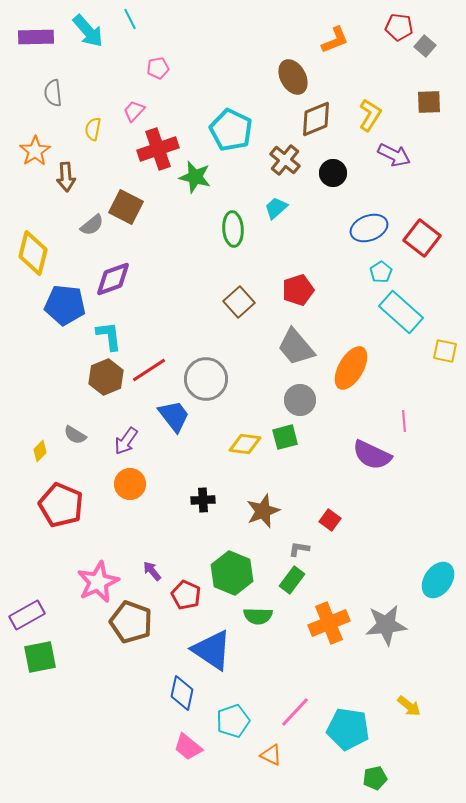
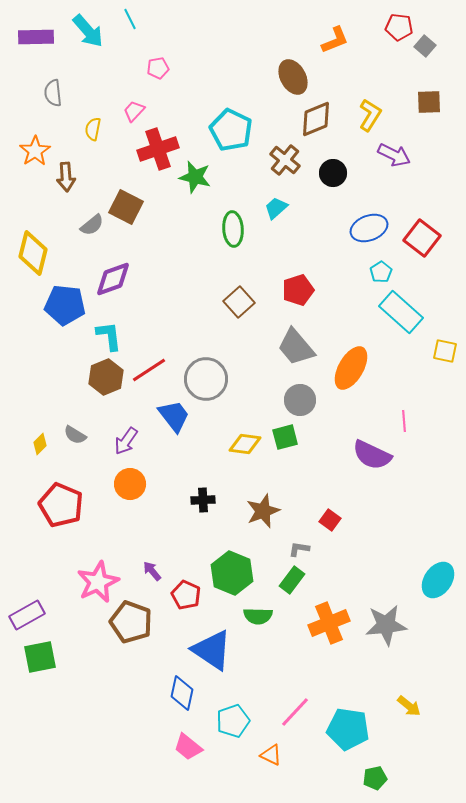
yellow diamond at (40, 451): moved 7 px up
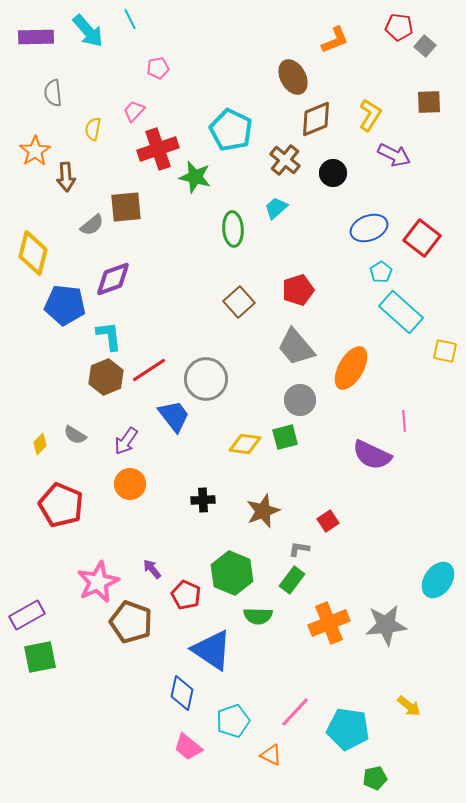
brown square at (126, 207): rotated 32 degrees counterclockwise
red square at (330, 520): moved 2 px left, 1 px down; rotated 20 degrees clockwise
purple arrow at (152, 571): moved 2 px up
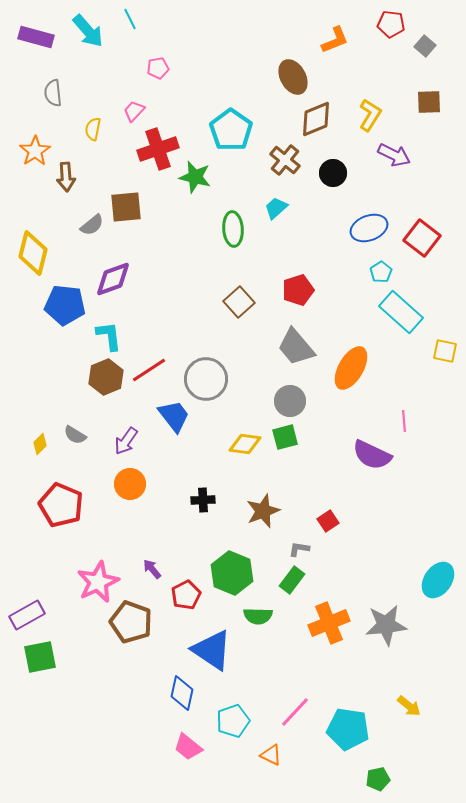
red pentagon at (399, 27): moved 8 px left, 3 px up
purple rectangle at (36, 37): rotated 16 degrees clockwise
cyan pentagon at (231, 130): rotated 9 degrees clockwise
gray circle at (300, 400): moved 10 px left, 1 px down
red pentagon at (186, 595): rotated 20 degrees clockwise
green pentagon at (375, 778): moved 3 px right, 1 px down
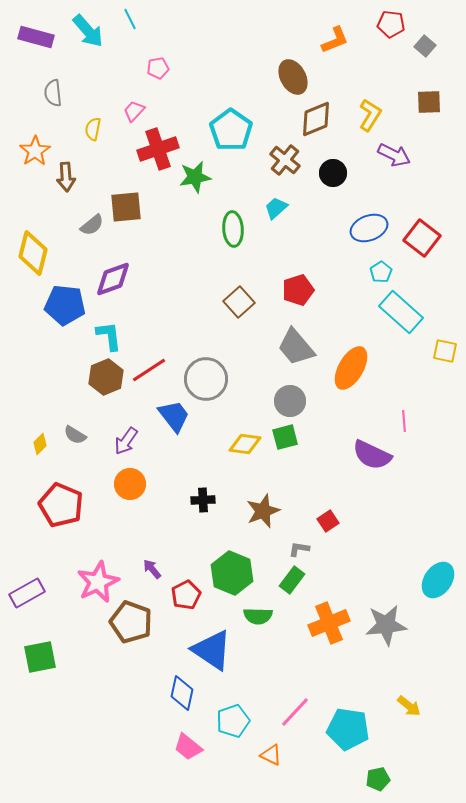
green star at (195, 177): rotated 24 degrees counterclockwise
purple rectangle at (27, 615): moved 22 px up
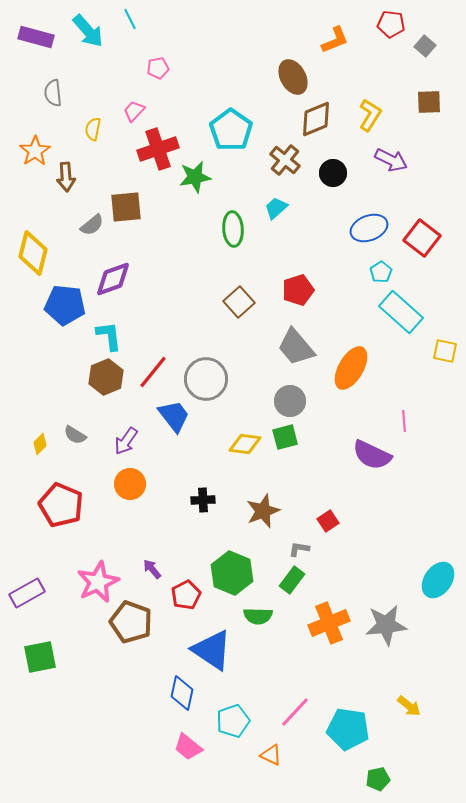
purple arrow at (394, 155): moved 3 px left, 5 px down
red line at (149, 370): moved 4 px right, 2 px down; rotated 18 degrees counterclockwise
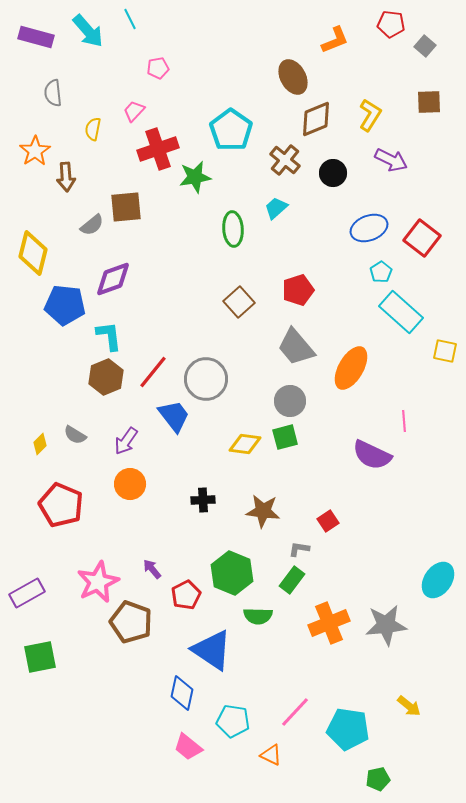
brown star at (263, 511): rotated 28 degrees clockwise
cyan pentagon at (233, 721): rotated 28 degrees clockwise
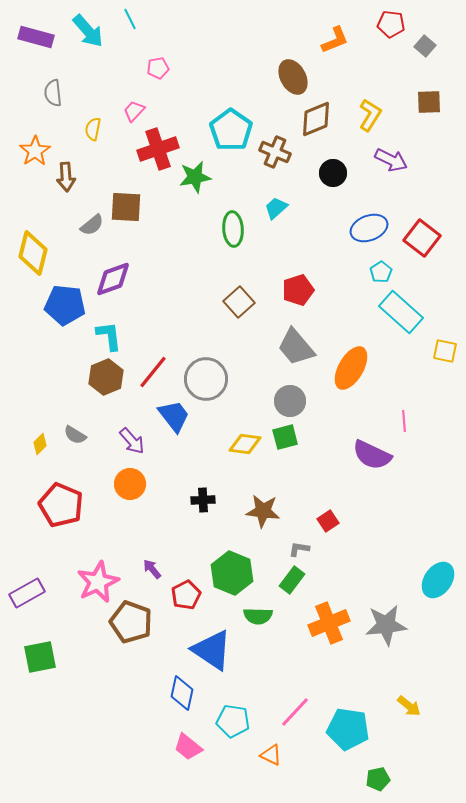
brown cross at (285, 160): moved 10 px left, 8 px up; rotated 16 degrees counterclockwise
brown square at (126, 207): rotated 8 degrees clockwise
purple arrow at (126, 441): moved 6 px right; rotated 76 degrees counterclockwise
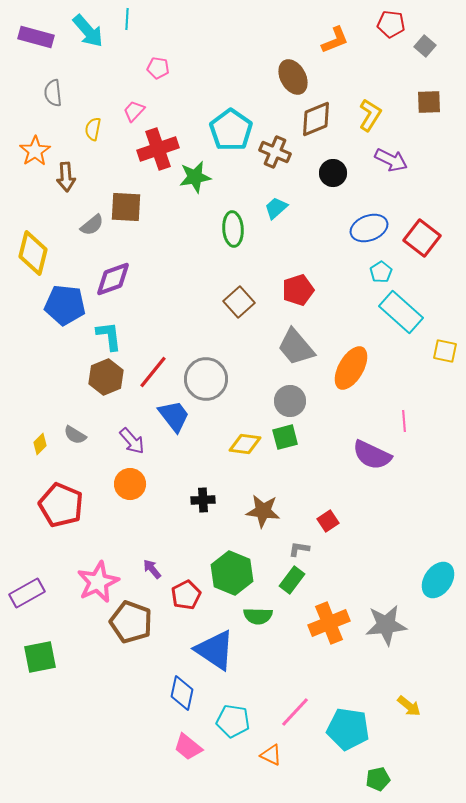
cyan line at (130, 19): moved 3 px left; rotated 30 degrees clockwise
pink pentagon at (158, 68): rotated 20 degrees clockwise
blue triangle at (212, 650): moved 3 px right
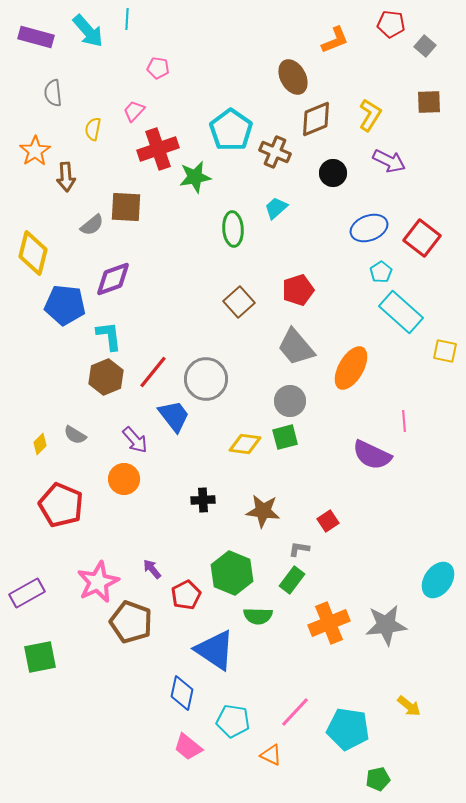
purple arrow at (391, 160): moved 2 px left, 1 px down
purple arrow at (132, 441): moved 3 px right, 1 px up
orange circle at (130, 484): moved 6 px left, 5 px up
